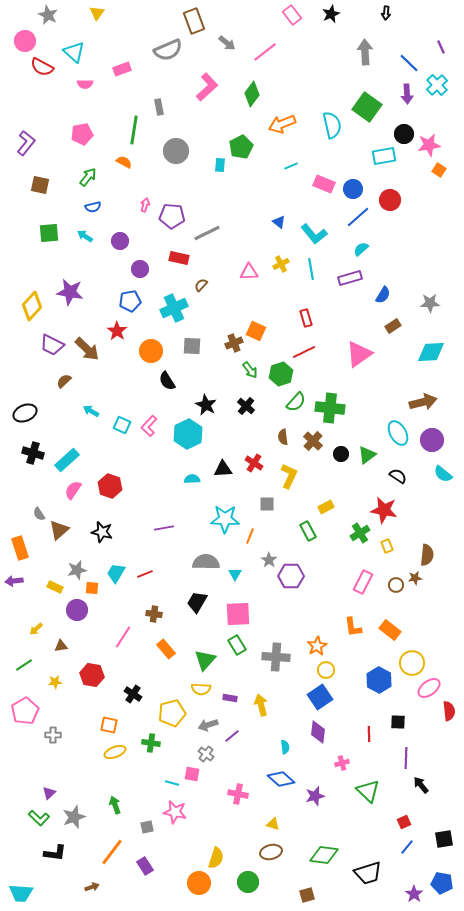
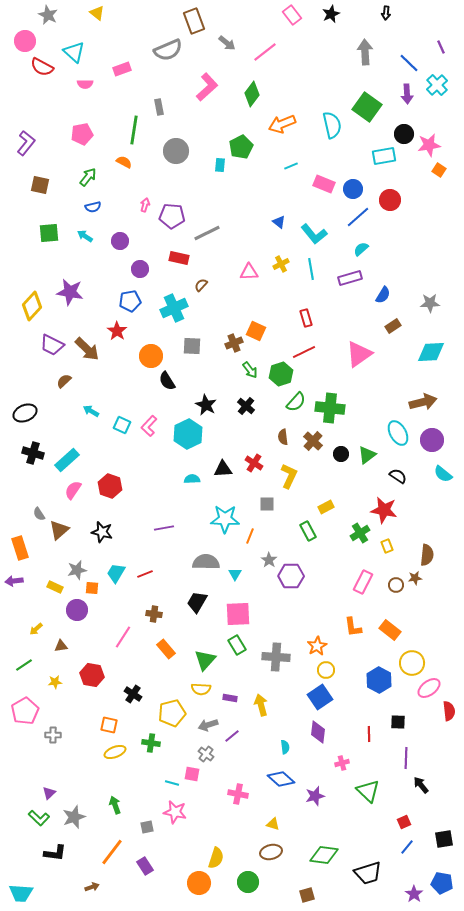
yellow triangle at (97, 13): rotated 28 degrees counterclockwise
orange circle at (151, 351): moved 5 px down
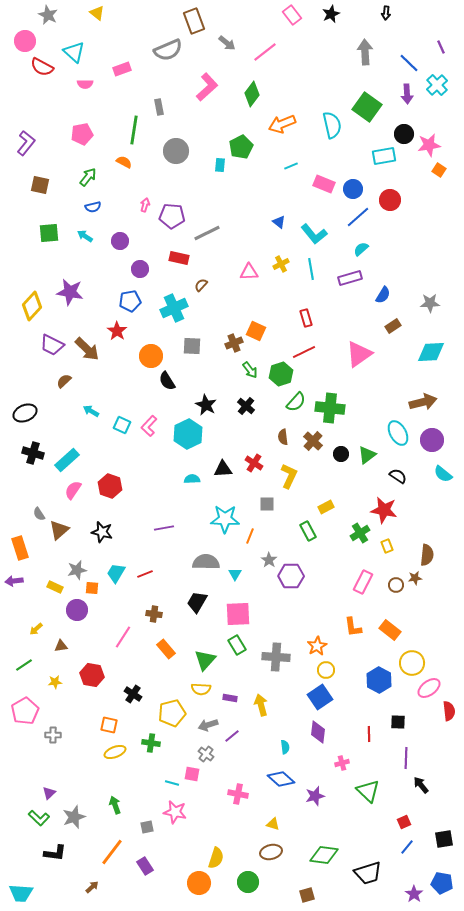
brown arrow at (92, 887): rotated 24 degrees counterclockwise
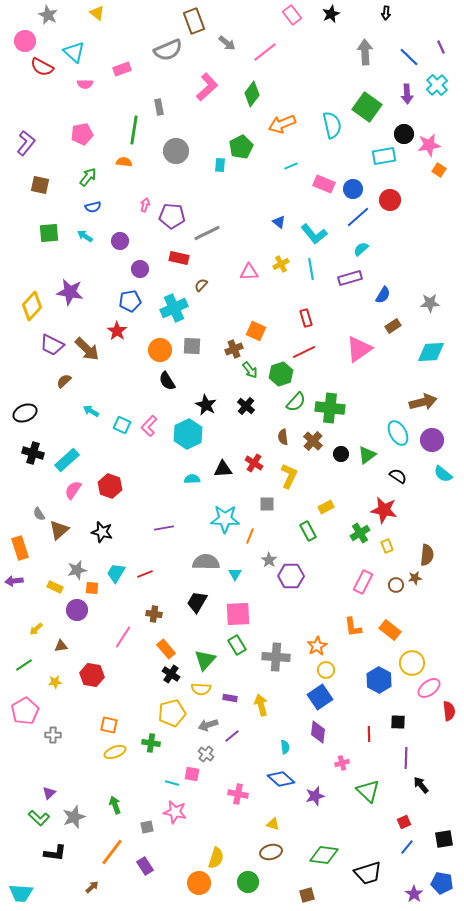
blue line at (409, 63): moved 6 px up
orange semicircle at (124, 162): rotated 21 degrees counterclockwise
brown cross at (234, 343): moved 6 px down
pink triangle at (359, 354): moved 5 px up
orange circle at (151, 356): moved 9 px right, 6 px up
black cross at (133, 694): moved 38 px right, 20 px up
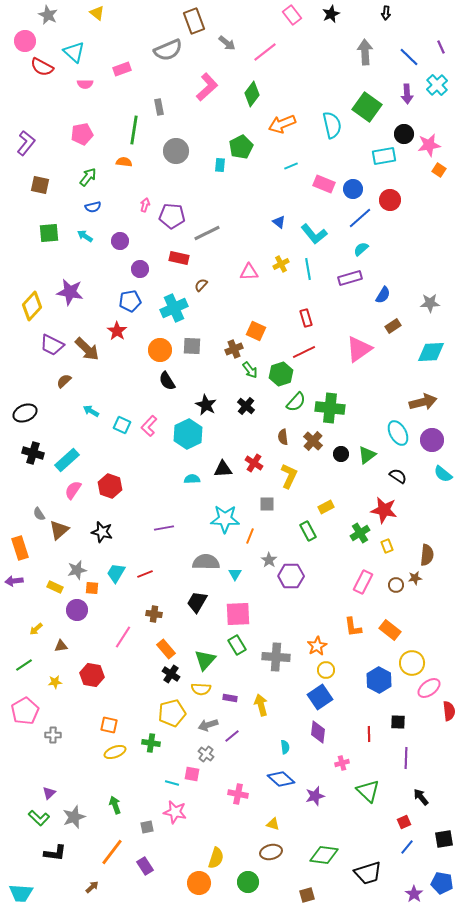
blue line at (358, 217): moved 2 px right, 1 px down
cyan line at (311, 269): moved 3 px left
black arrow at (421, 785): moved 12 px down
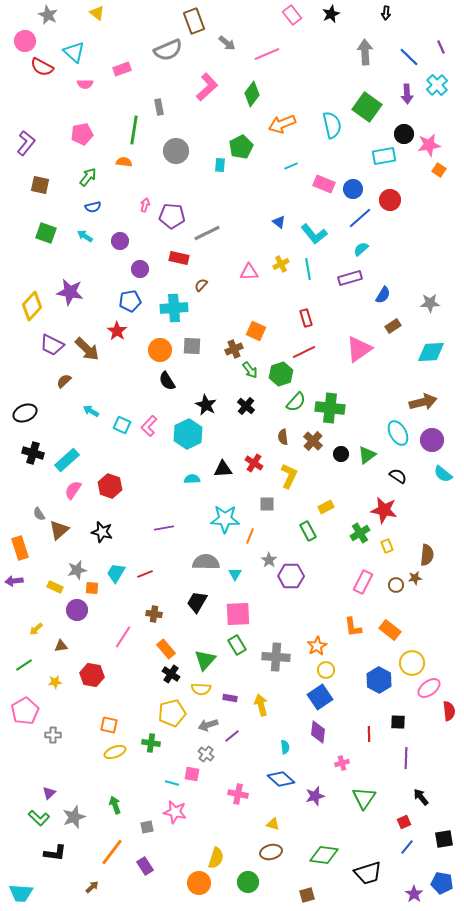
pink line at (265, 52): moved 2 px right, 2 px down; rotated 15 degrees clockwise
green square at (49, 233): moved 3 px left; rotated 25 degrees clockwise
cyan cross at (174, 308): rotated 20 degrees clockwise
green triangle at (368, 791): moved 4 px left, 7 px down; rotated 20 degrees clockwise
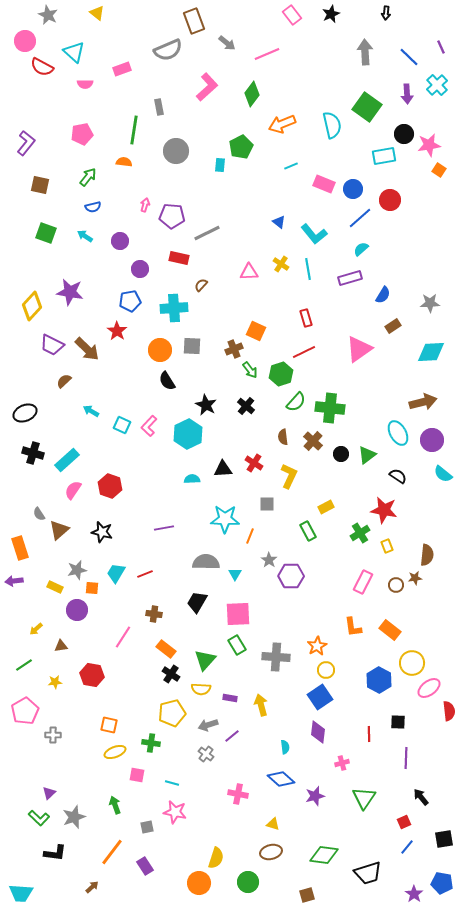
yellow cross at (281, 264): rotated 28 degrees counterclockwise
orange rectangle at (166, 649): rotated 12 degrees counterclockwise
pink square at (192, 774): moved 55 px left, 1 px down
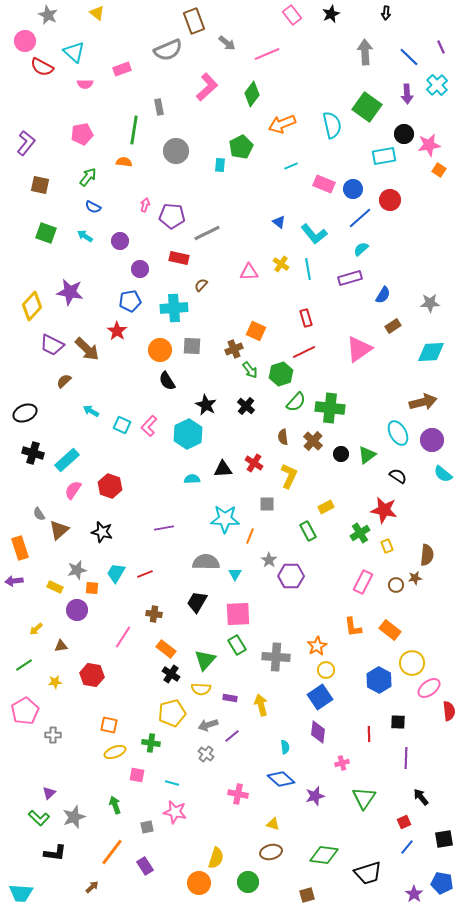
blue semicircle at (93, 207): rotated 42 degrees clockwise
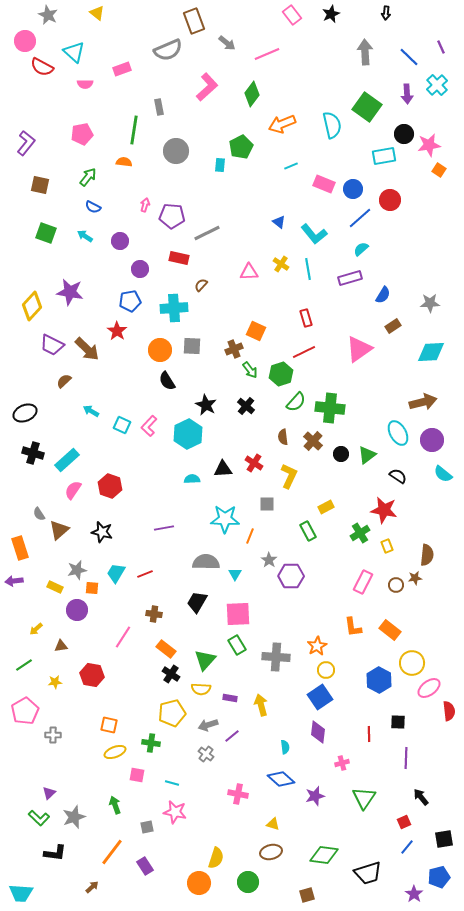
blue pentagon at (442, 883): moved 3 px left, 6 px up; rotated 25 degrees counterclockwise
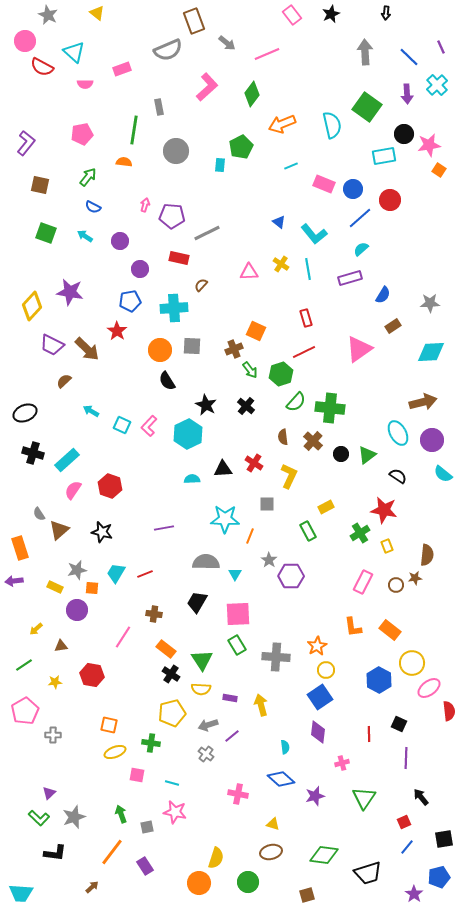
green triangle at (205, 660): moved 3 px left; rotated 15 degrees counterclockwise
black square at (398, 722): moved 1 px right, 2 px down; rotated 21 degrees clockwise
green arrow at (115, 805): moved 6 px right, 9 px down
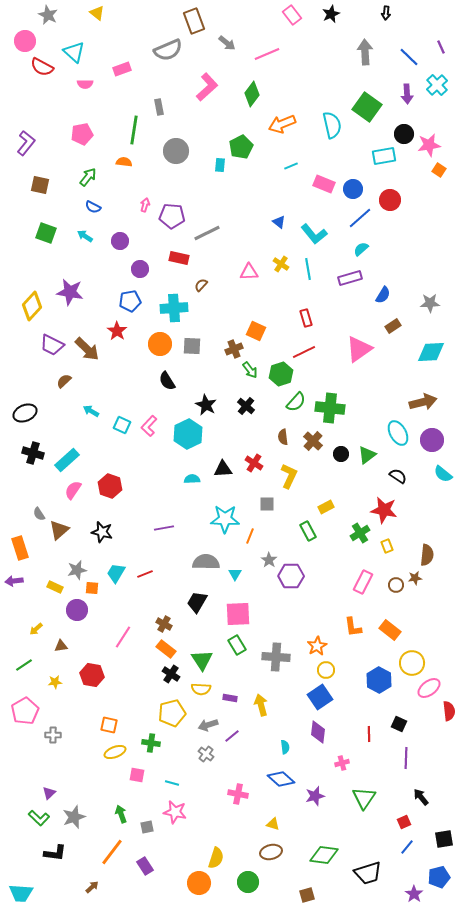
orange circle at (160, 350): moved 6 px up
brown cross at (154, 614): moved 10 px right, 10 px down; rotated 21 degrees clockwise
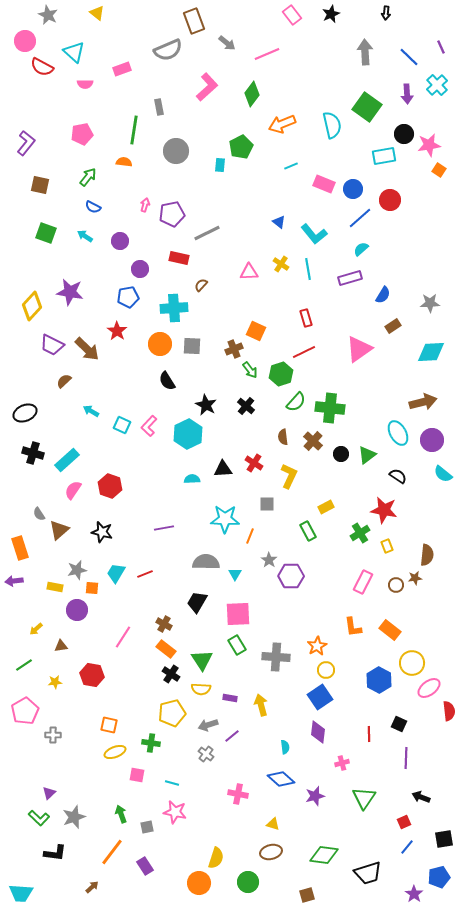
purple pentagon at (172, 216): moved 2 px up; rotated 15 degrees counterclockwise
blue pentagon at (130, 301): moved 2 px left, 4 px up
yellow rectangle at (55, 587): rotated 14 degrees counterclockwise
black arrow at (421, 797): rotated 30 degrees counterclockwise
